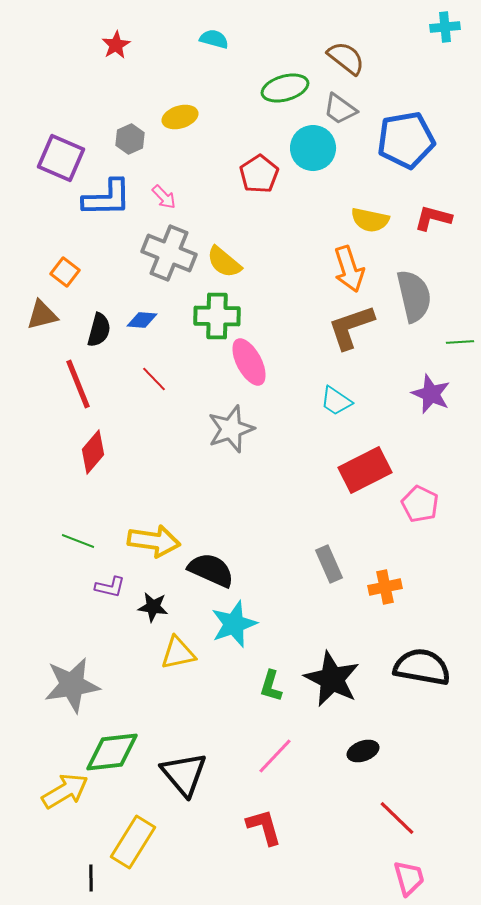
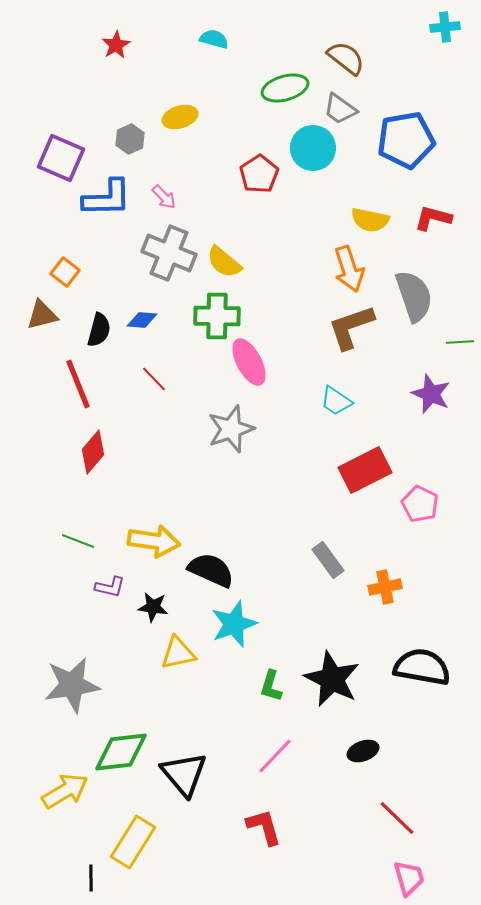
gray semicircle at (414, 296): rotated 6 degrees counterclockwise
gray rectangle at (329, 564): moved 1 px left, 4 px up; rotated 12 degrees counterclockwise
green diamond at (112, 752): moved 9 px right
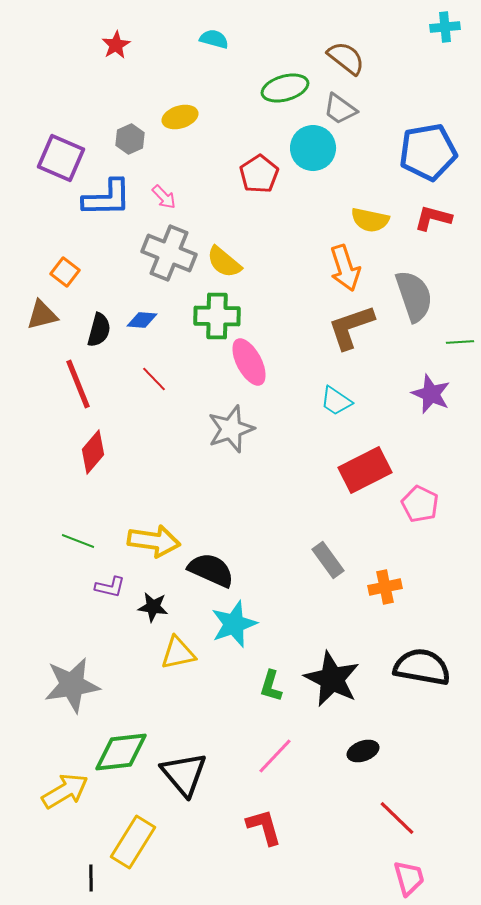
blue pentagon at (406, 140): moved 22 px right, 12 px down
orange arrow at (349, 269): moved 4 px left, 1 px up
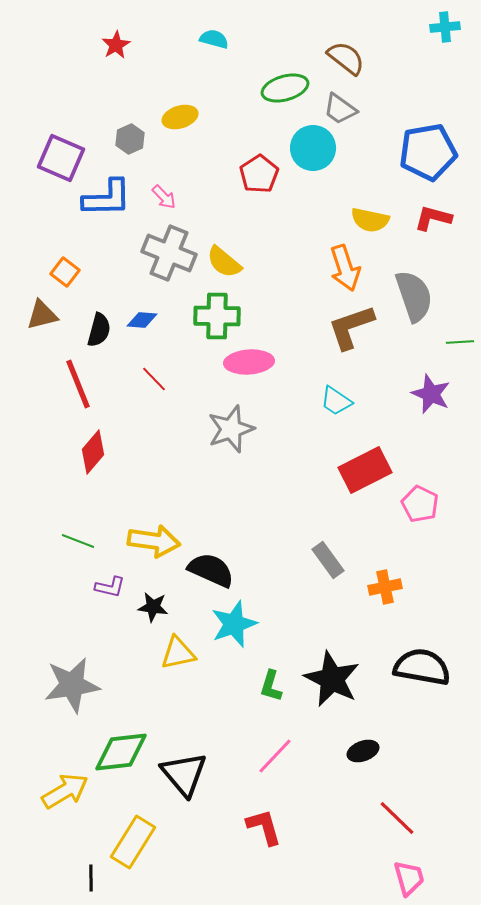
pink ellipse at (249, 362): rotated 66 degrees counterclockwise
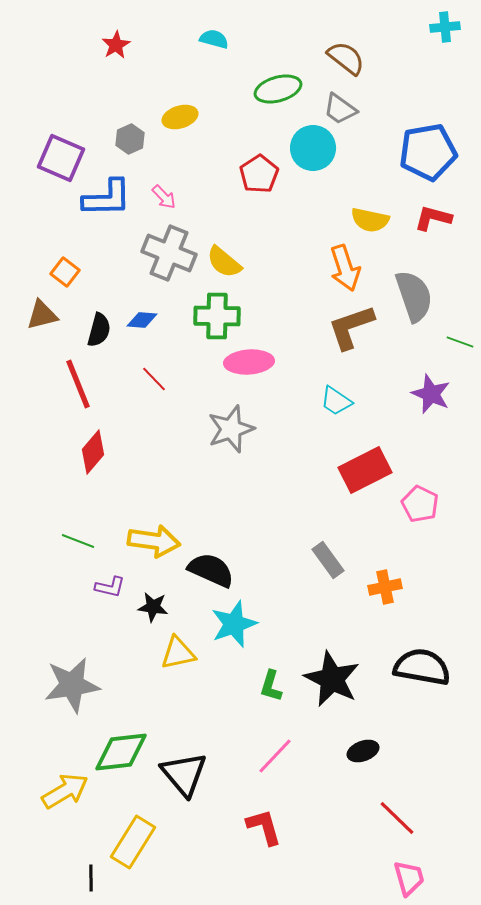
green ellipse at (285, 88): moved 7 px left, 1 px down
green line at (460, 342): rotated 24 degrees clockwise
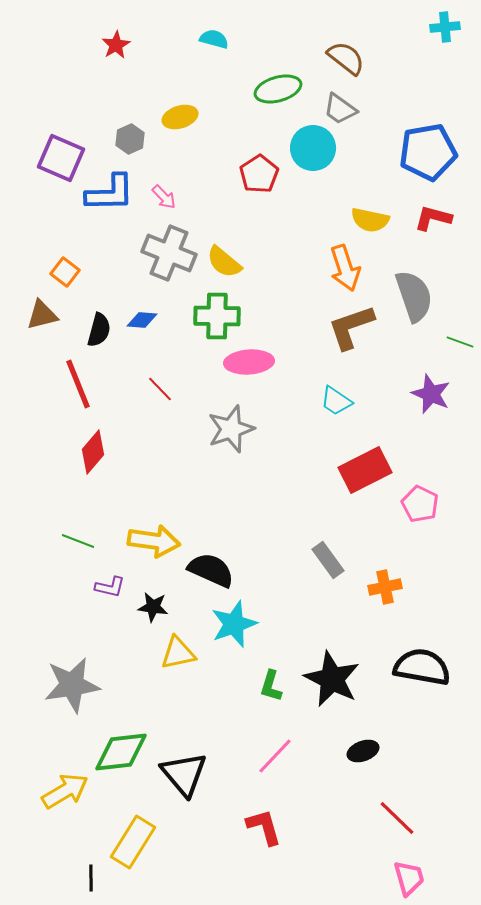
blue L-shape at (107, 198): moved 3 px right, 5 px up
red line at (154, 379): moved 6 px right, 10 px down
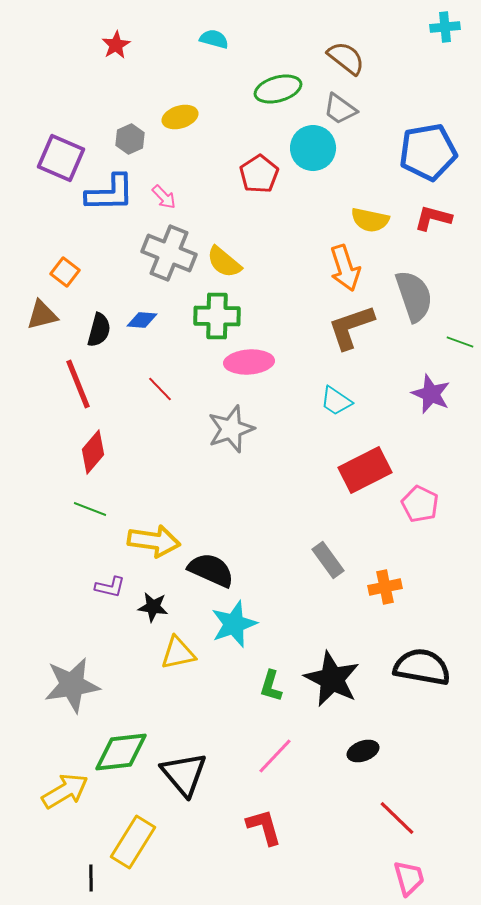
green line at (78, 541): moved 12 px right, 32 px up
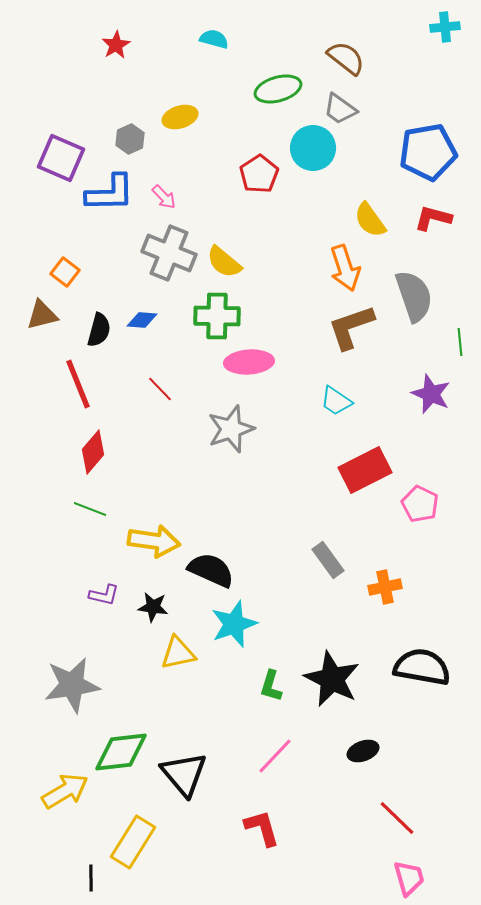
yellow semicircle at (370, 220): rotated 42 degrees clockwise
green line at (460, 342): rotated 64 degrees clockwise
purple L-shape at (110, 587): moved 6 px left, 8 px down
red L-shape at (264, 827): moved 2 px left, 1 px down
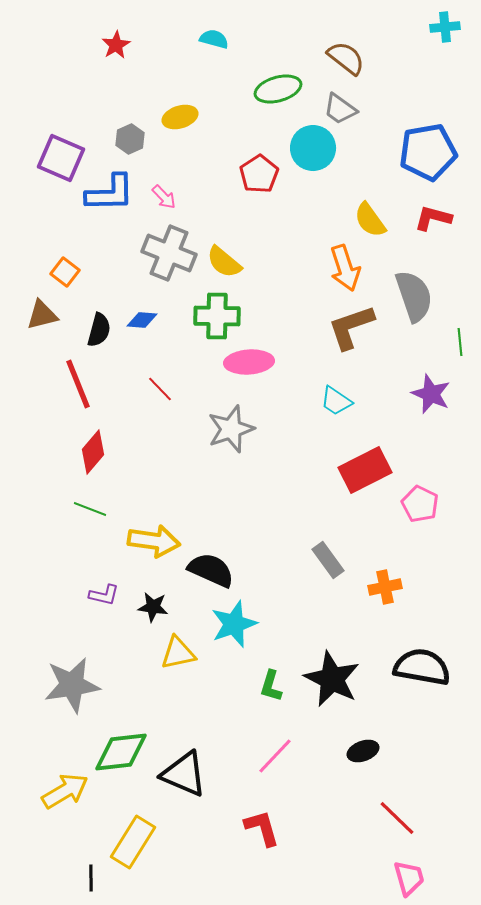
black triangle at (184, 774): rotated 27 degrees counterclockwise
